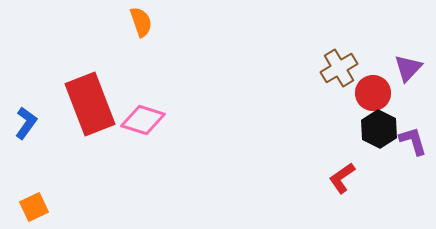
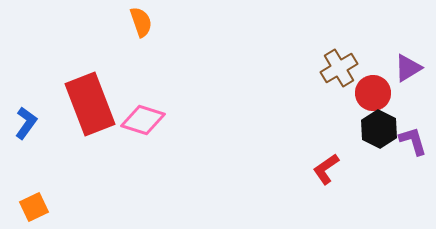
purple triangle: rotated 16 degrees clockwise
red L-shape: moved 16 px left, 9 px up
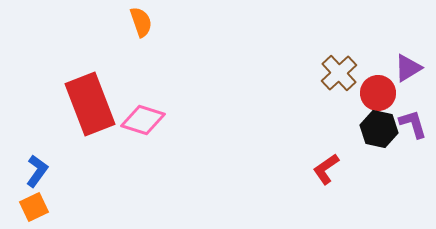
brown cross: moved 5 px down; rotated 12 degrees counterclockwise
red circle: moved 5 px right
blue L-shape: moved 11 px right, 48 px down
black hexagon: rotated 15 degrees counterclockwise
purple L-shape: moved 17 px up
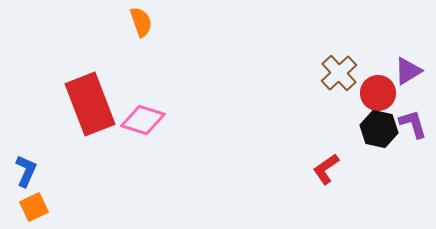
purple triangle: moved 3 px down
blue L-shape: moved 11 px left; rotated 12 degrees counterclockwise
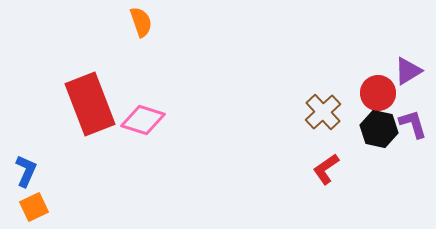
brown cross: moved 16 px left, 39 px down
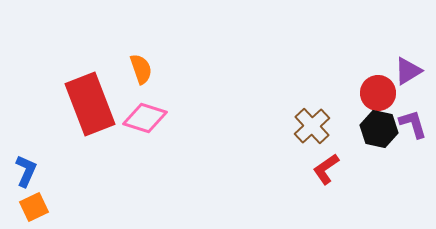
orange semicircle: moved 47 px down
brown cross: moved 11 px left, 14 px down
pink diamond: moved 2 px right, 2 px up
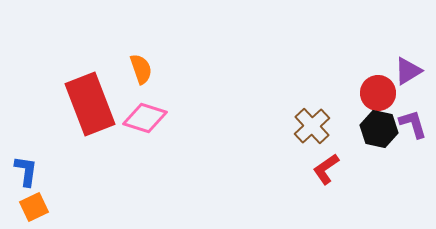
blue L-shape: rotated 16 degrees counterclockwise
